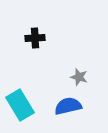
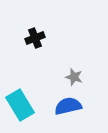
black cross: rotated 18 degrees counterclockwise
gray star: moved 5 px left
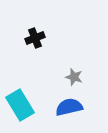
blue semicircle: moved 1 px right, 1 px down
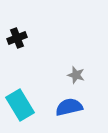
black cross: moved 18 px left
gray star: moved 2 px right, 2 px up
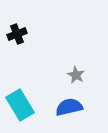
black cross: moved 4 px up
gray star: rotated 12 degrees clockwise
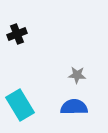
gray star: moved 1 px right; rotated 24 degrees counterclockwise
blue semicircle: moved 5 px right; rotated 12 degrees clockwise
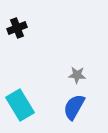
black cross: moved 6 px up
blue semicircle: rotated 60 degrees counterclockwise
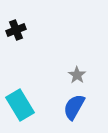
black cross: moved 1 px left, 2 px down
gray star: rotated 30 degrees clockwise
